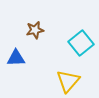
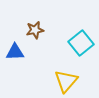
blue triangle: moved 1 px left, 6 px up
yellow triangle: moved 2 px left
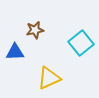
yellow triangle: moved 17 px left, 3 px up; rotated 25 degrees clockwise
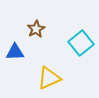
brown star: moved 1 px right, 1 px up; rotated 18 degrees counterclockwise
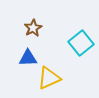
brown star: moved 3 px left, 1 px up
blue triangle: moved 13 px right, 6 px down
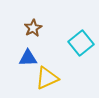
yellow triangle: moved 2 px left
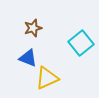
brown star: rotated 12 degrees clockwise
blue triangle: rotated 24 degrees clockwise
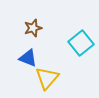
yellow triangle: rotated 25 degrees counterclockwise
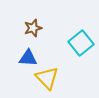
blue triangle: rotated 18 degrees counterclockwise
yellow triangle: rotated 25 degrees counterclockwise
